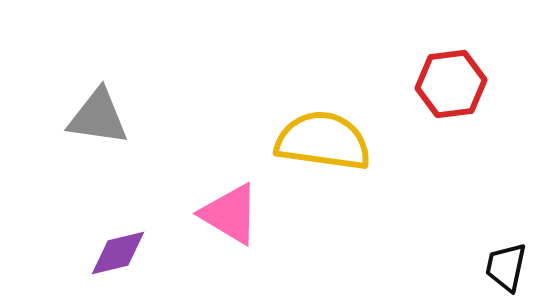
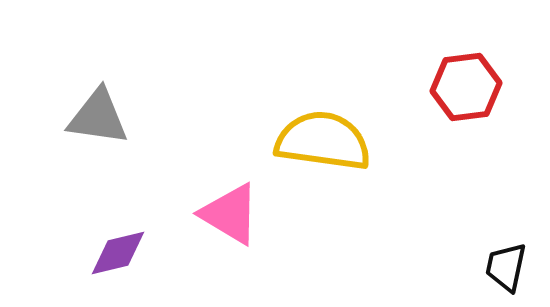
red hexagon: moved 15 px right, 3 px down
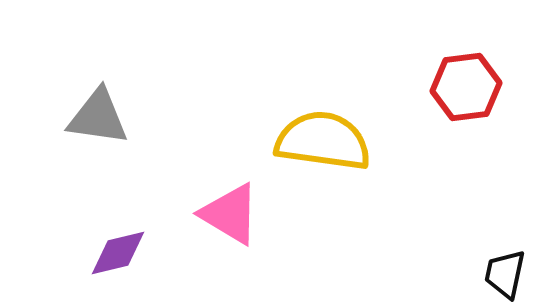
black trapezoid: moved 1 px left, 7 px down
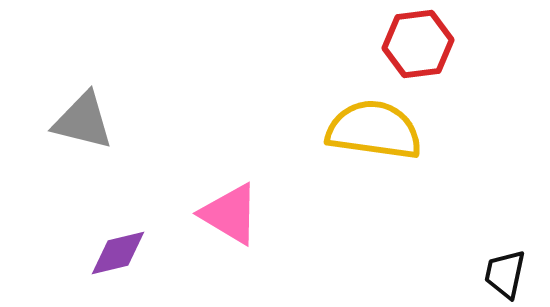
red hexagon: moved 48 px left, 43 px up
gray triangle: moved 15 px left, 4 px down; rotated 6 degrees clockwise
yellow semicircle: moved 51 px right, 11 px up
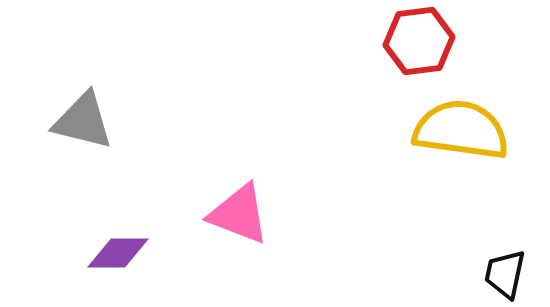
red hexagon: moved 1 px right, 3 px up
yellow semicircle: moved 87 px right
pink triangle: moved 9 px right; rotated 10 degrees counterclockwise
purple diamond: rotated 14 degrees clockwise
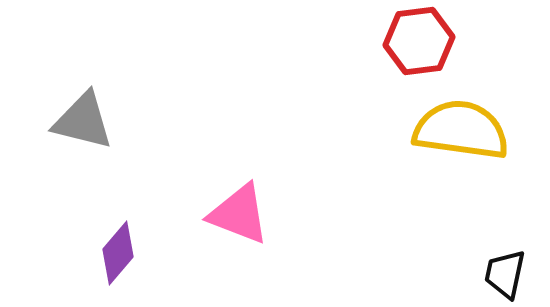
purple diamond: rotated 50 degrees counterclockwise
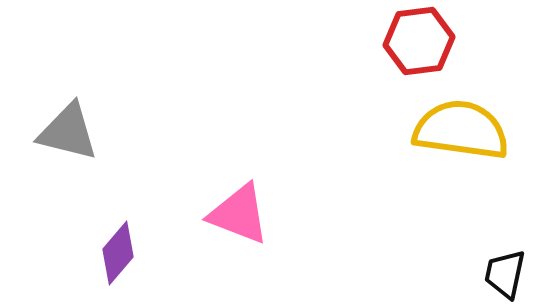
gray triangle: moved 15 px left, 11 px down
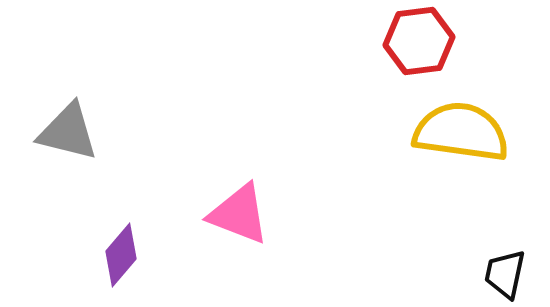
yellow semicircle: moved 2 px down
purple diamond: moved 3 px right, 2 px down
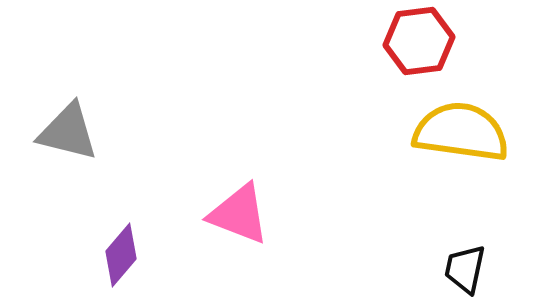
black trapezoid: moved 40 px left, 5 px up
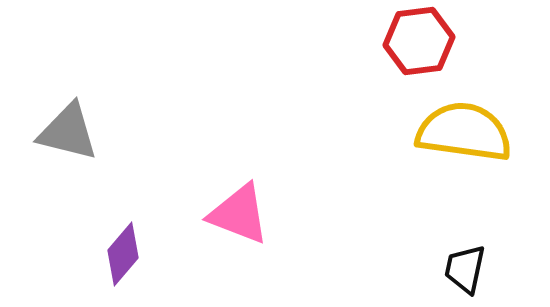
yellow semicircle: moved 3 px right
purple diamond: moved 2 px right, 1 px up
